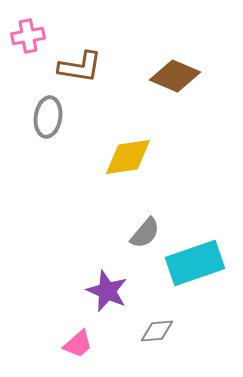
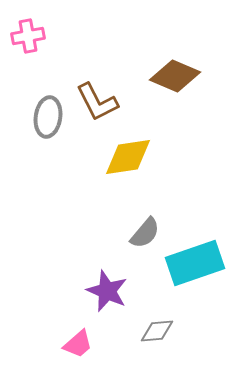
brown L-shape: moved 17 px right, 35 px down; rotated 54 degrees clockwise
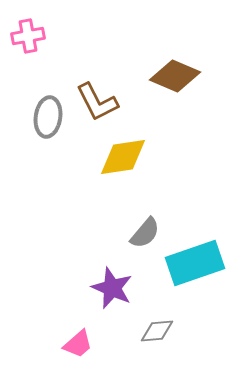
yellow diamond: moved 5 px left
purple star: moved 5 px right, 3 px up
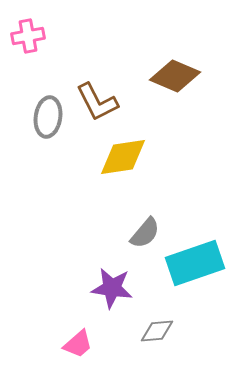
purple star: rotated 15 degrees counterclockwise
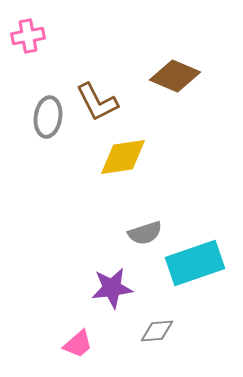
gray semicircle: rotated 32 degrees clockwise
purple star: rotated 15 degrees counterclockwise
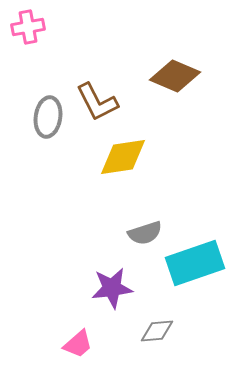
pink cross: moved 9 px up
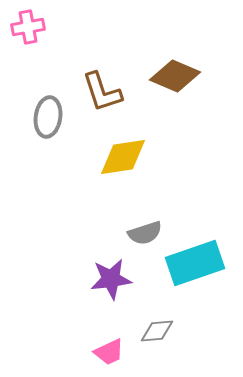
brown L-shape: moved 5 px right, 10 px up; rotated 9 degrees clockwise
purple star: moved 1 px left, 9 px up
pink trapezoid: moved 31 px right, 8 px down; rotated 16 degrees clockwise
